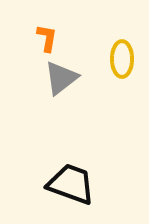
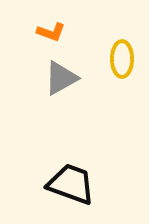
orange L-shape: moved 4 px right, 6 px up; rotated 100 degrees clockwise
gray triangle: rotated 9 degrees clockwise
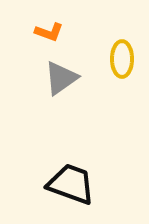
orange L-shape: moved 2 px left
gray triangle: rotated 6 degrees counterclockwise
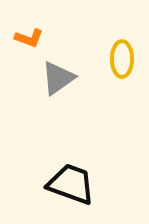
orange L-shape: moved 20 px left, 6 px down
gray triangle: moved 3 px left
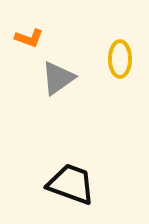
yellow ellipse: moved 2 px left
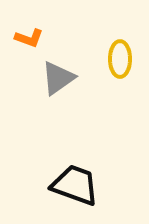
black trapezoid: moved 4 px right, 1 px down
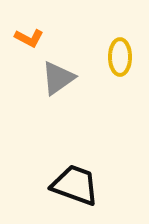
orange L-shape: rotated 8 degrees clockwise
yellow ellipse: moved 2 px up
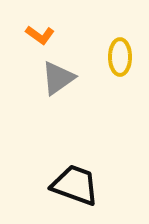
orange L-shape: moved 11 px right, 3 px up; rotated 8 degrees clockwise
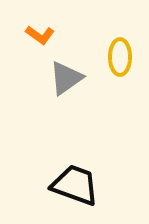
gray triangle: moved 8 px right
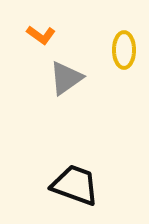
orange L-shape: moved 1 px right
yellow ellipse: moved 4 px right, 7 px up
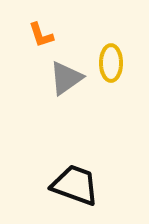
orange L-shape: rotated 36 degrees clockwise
yellow ellipse: moved 13 px left, 13 px down
